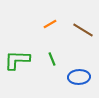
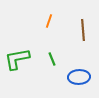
orange line: moved 1 px left, 3 px up; rotated 40 degrees counterclockwise
brown line: rotated 55 degrees clockwise
green L-shape: moved 1 px up; rotated 12 degrees counterclockwise
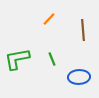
orange line: moved 2 px up; rotated 24 degrees clockwise
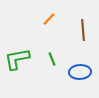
blue ellipse: moved 1 px right, 5 px up
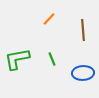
blue ellipse: moved 3 px right, 1 px down
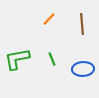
brown line: moved 1 px left, 6 px up
blue ellipse: moved 4 px up
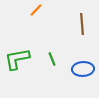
orange line: moved 13 px left, 9 px up
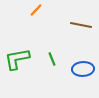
brown line: moved 1 px left, 1 px down; rotated 75 degrees counterclockwise
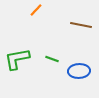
green line: rotated 48 degrees counterclockwise
blue ellipse: moved 4 px left, 2 px down
